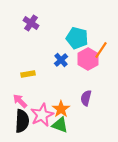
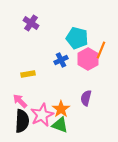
orange line: rotated 12 degrees counterclockwise
blue cross: rotated 16 degrees clockwise
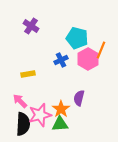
purple cross: moved 3 px down
purple semicircle: moved 7 px left
pink star: moved 2 px left; rotated 10 degrees clockwise
black semicircle: moved 1 px right, 3 px down
green triangle: moved 1 px up; rotated 24 degrees counterclockwise
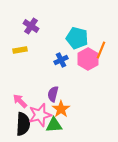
yellow rectangle: moved 8 px left, 24 px up
purple semicircle: moved 26 px left, 4 px up
green triangle: moved 6 px left, 1 px down
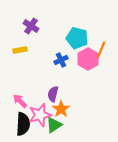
green triangle: rotated 30 degrees counterclockwise
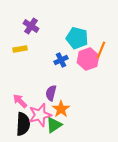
yellow rectangle: moved 1 px up
pink hexagon: rotated 10 degrees clockwise
purple semicircle: moved 2 px left, 1 px up
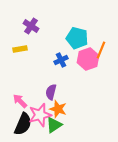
purple semicircle: moved 1 px up
orange star: moved 3 px left; rotated 18 degrees counterclockwise
black semicircle: rotated 20 degrees clockwise
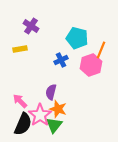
pink hexagon: moved 3 px right, 6 px down
pink star: rotated 20 degrees counterclockwise
green triangle: rotated 18 degrees counterclockwise
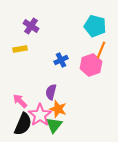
cyan pentagon: moved 18 px right, 12 px up
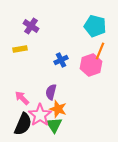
orange line: moved 1 px left, 1 px down
pink arrow: moved 2 px right, 3 px up
green triangle: rotated 12 degrees counterclockwise
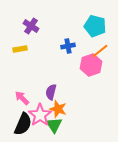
orange line: rotated 30 degrees clockwise
blue cross: moved 7 px right, 14 px up; rotated 16 degrees clockwise
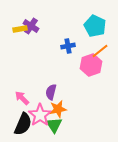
cyan pentagon: rotated 10 degrees clockwise
yellow rectangle: moved 20 px up
orange star: rotated 30 degrees counterclockwise
